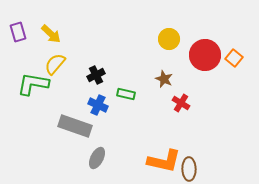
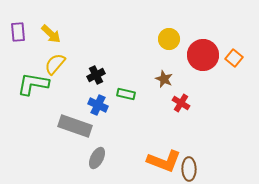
purple rectangle: rotated 12 degrees clockwise
red circle: moved 2 px left
orange L-shape: rotated 8 degrees clockwise
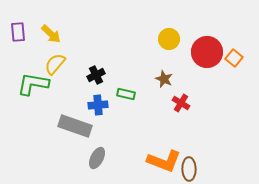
red circle: moved 4 px right, 3 px up
blue cross: rotated 30 degrees counterclockwise
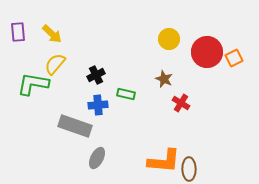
yellow arrow: moved 1 px right
orange square: rotated 24 degrees clockwise
orange L-shape: rotated 16 degrees counterclockwise
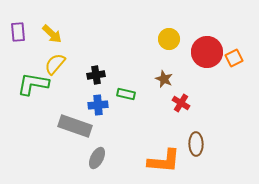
black cross: rotated 18 degrees clockwise
brown ellipse: moved 7 px right, 25 px up
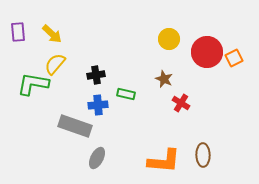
brown ellipse: moved 7 px right, 11 px down
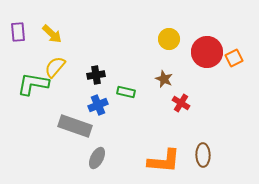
yellow semicircle: moved 3 px down
green rectangle: moved 2 px up
blue cross: rotated 18 degrees counterclockwise
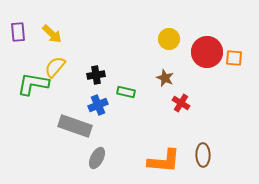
orange square: rotated 30 degrees clockwise
brown star: moved 1 px right, 1 px up
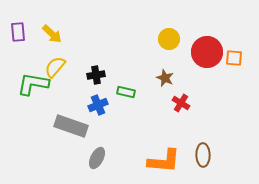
gray rectangle: moved 4 px left
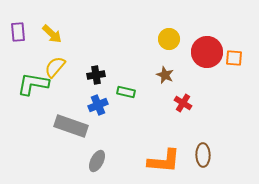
brown star: moved 3 px up
red cross: moved 2 px right
gray ellipse: moved 3 px down
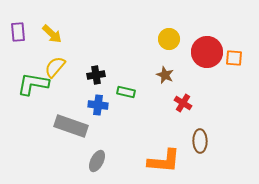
blue cross: rotated 30 degrees clockwise
brown ellipse: moved 3 px left, 14 px up
